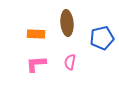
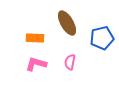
brown ellipse: rotated 25 degrees counterclockwise
orange rectangle: moved 1 px left, 4 px down
pink L-shape: rotated 20 degrees clockwise
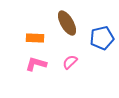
pink semicircle: rotated 35 degrees clockwise
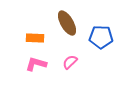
blue pentagon: moved 1 px left, 1 px up; rotated 15 degrees clockwise
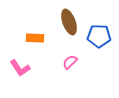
brown ellipse: moved 2 px right, 1 px up; rotated 10 degrees clockwise
blue pentagon: moved 2 px left, 1 px up
pink L-shape: moved 16 px left, 4 px down; rotated 140 degrees counterclockwise
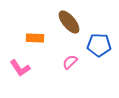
brown ellipse: rotated 20 degrees counterclockwise
blue pentagon: moved 9 px down
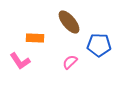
pink L-shape: moved 7 px up
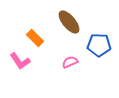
orange rectangle: rotated 42 degrees clockwise
pink semicircle: rotated 21 degrees clockwise
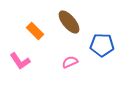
orange rectangle: moved 7 px up
blue pentagon: moved 3 px right
